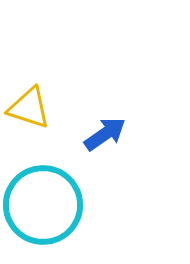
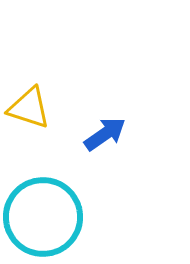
cyan circle: moved 12 px down
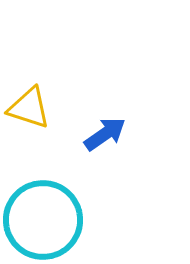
cyan circle: moved 3 px down
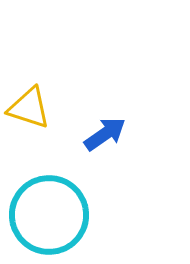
cyan circle: moved 6 px right, 5 px up
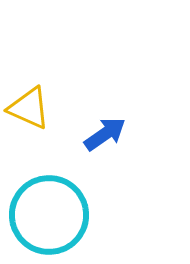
yellow triangle: rotated 6 degrees clockwise
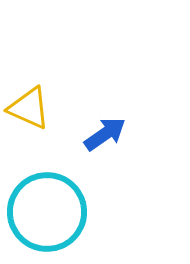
cyan circle: moved 2 px left, 3 px up
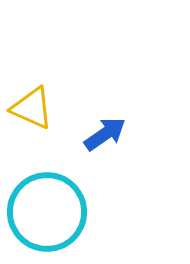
yellow triangle: moved 3 px right
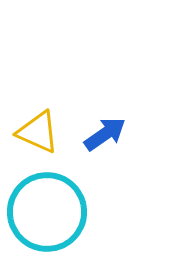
yellow triangle: moved 6 px right, 24 px down
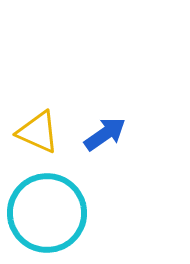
cyan circle: moved 1 px down
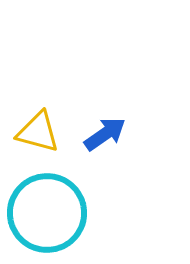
yellow triangle: rotated 9 degrees counterclockwise
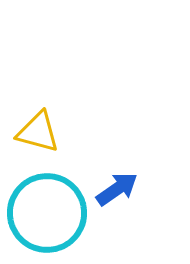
blue arrow: moved 12 px right, 55 px down
